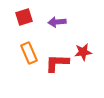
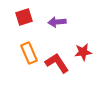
red L-shape: rotated 55 degrees clockwise
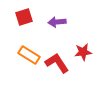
orange rectangle: moved 2 px down; rotated 35 degrees counterclockwise
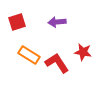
red square: moved 7 px left, 5 px down
red star: rotated 18 degrees clockwise
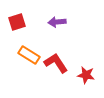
red star: moved 3 px right, 23 px down
red L-shape: moved 1 px left
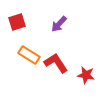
purple arrow: moved 2 px right, 2 px down; rotated 42 degrees counterclockwise
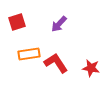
orange rectangle: moved 1 px up; rotated 40 degrees counterclockwise
red star: moved 5 px right, 7 px up
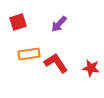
red square: moved 1 px right
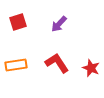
orange rectangle: moved 13 px left, 11 px down
red L-shape: moved 1 px right
red star: rotated 12 degrees clockwise
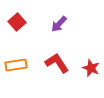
red square: moved 1 px left; rotated 24 degrees counterclockwise
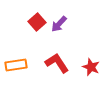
red square: moved 20 px right
red star: moved 1 px up
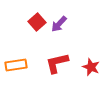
red L-shape: rotated 70 degrees counterclockwise
